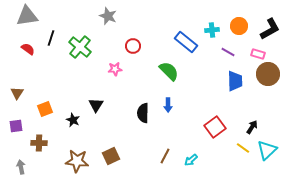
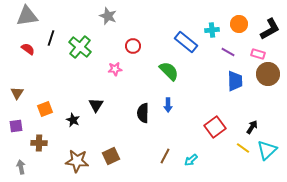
orange circle: moved 2 px up
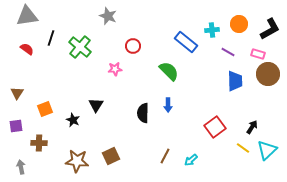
red semicircle: moved 1 px left
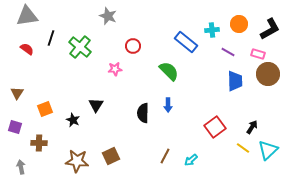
purple square: moved 1 px left, 1 px down; rotated 24 degrees clockwise
cyan triangle: moved 1 px right
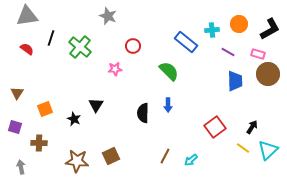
black star: moved 1 px right, 1 px up
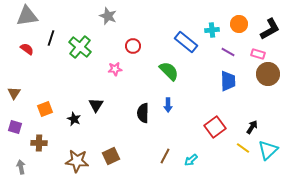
blue trapezoid: moved 7 px left
brown triangle: moved 3 px left
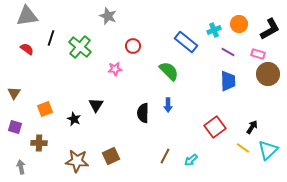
cyan cross: moved 2 px right; rotated 16 degrees counterclockwise
